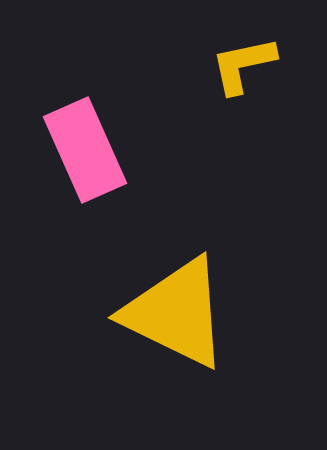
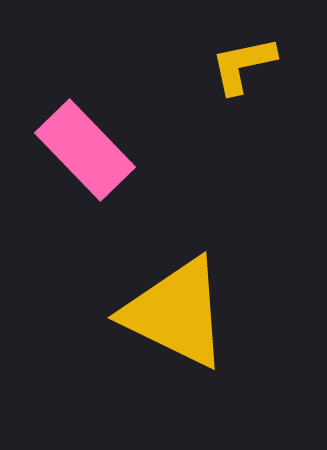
pink rectangle: rotated 20 degrees counterclockwise
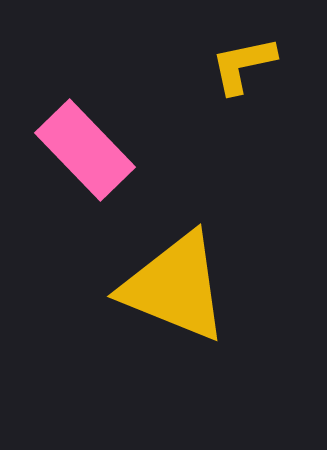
yellow triangle: moved 1 px left, 26 px up; rotated 4 degrees counterclockwise
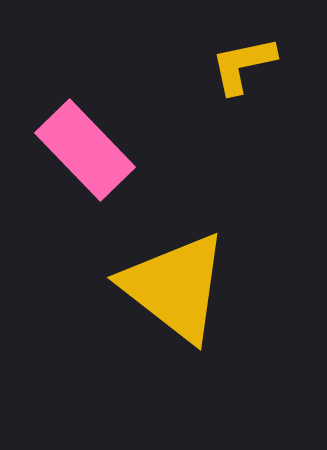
yellow triangle: rotated 16 degrees clockwise
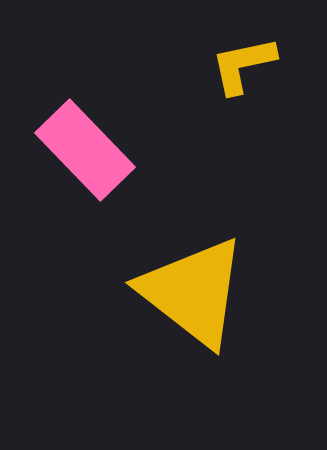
yellow triangle: moved 18 px right, 5 px down
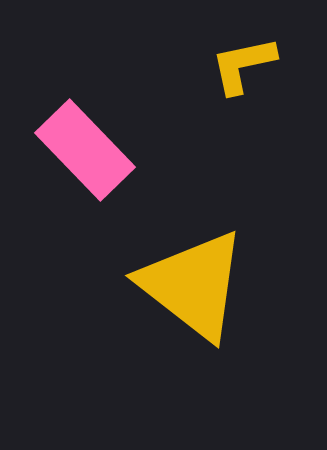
yellow triangle: moved 7 px up
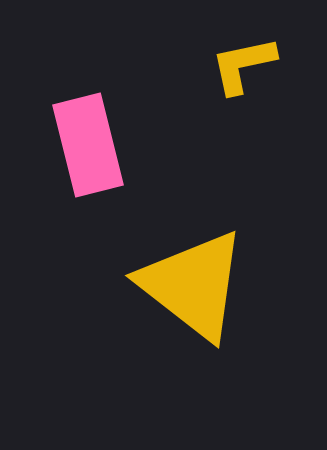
pink rectangle: moved 3 px right, 5 px up; rotated 30 degrees clockwise
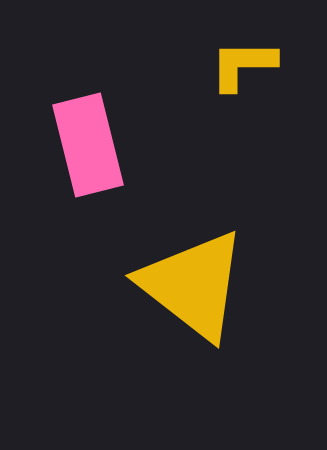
yellow L-shape: rotated 12 degrees clockwise
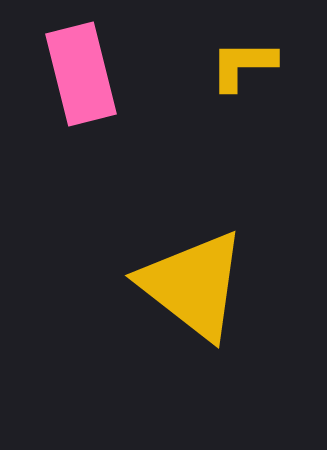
pink rectangle: moved 7 px left, 71 px up
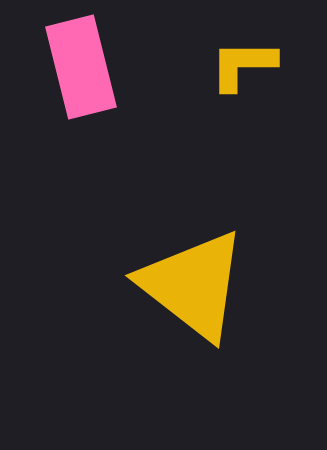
pink rectangle: moved 7 px up
